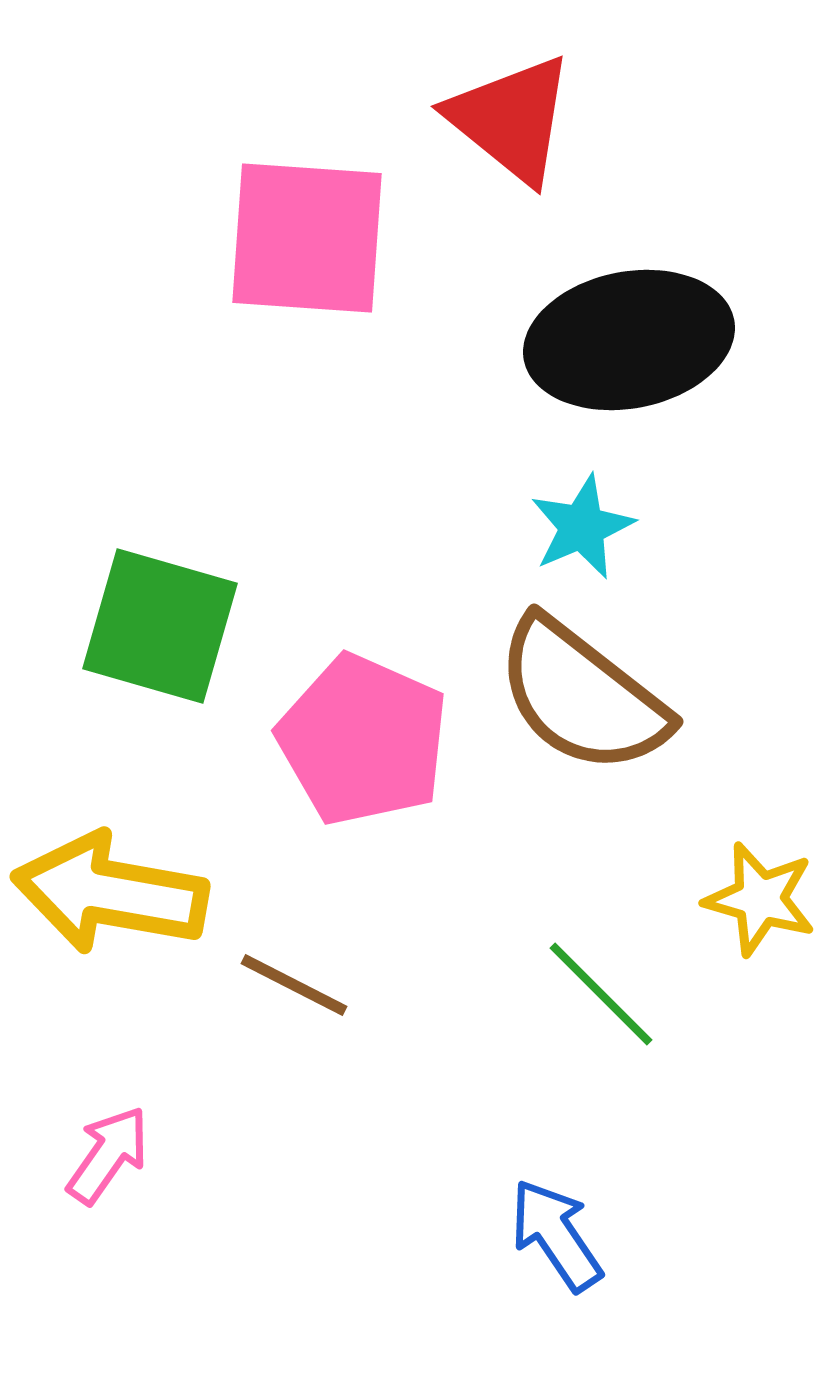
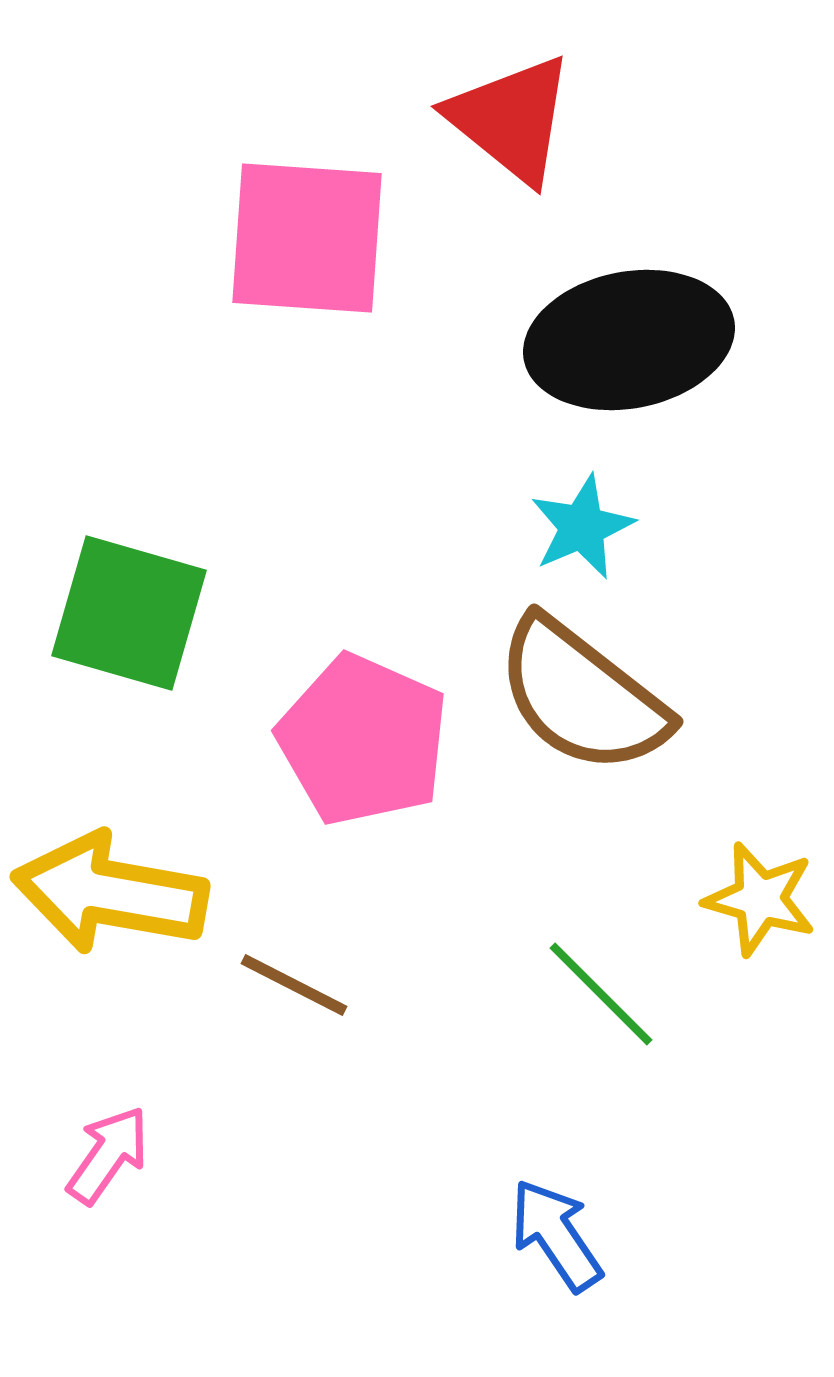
green square: moved 31 px left, 13 px up
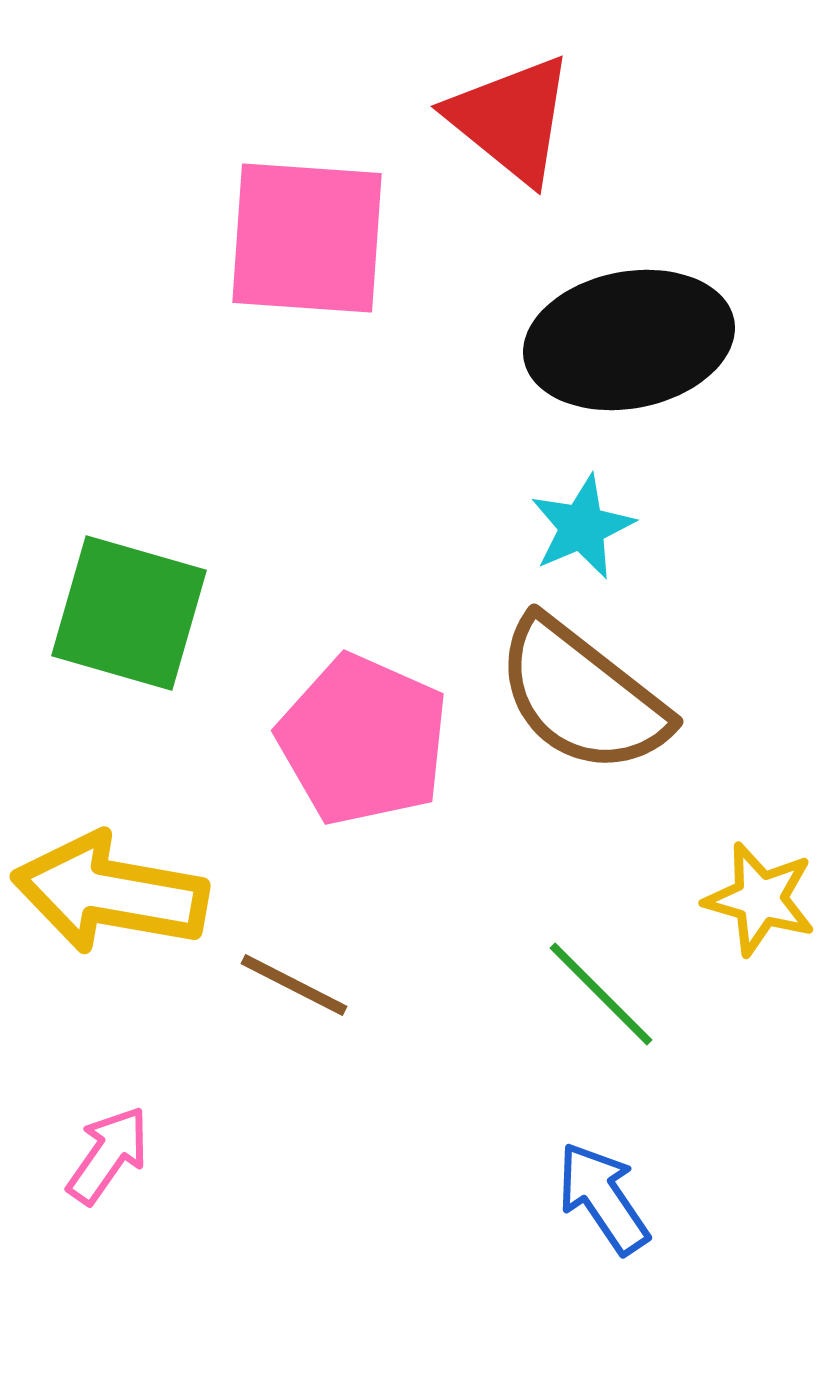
blue arrow: moved 47 px right, 37 px up
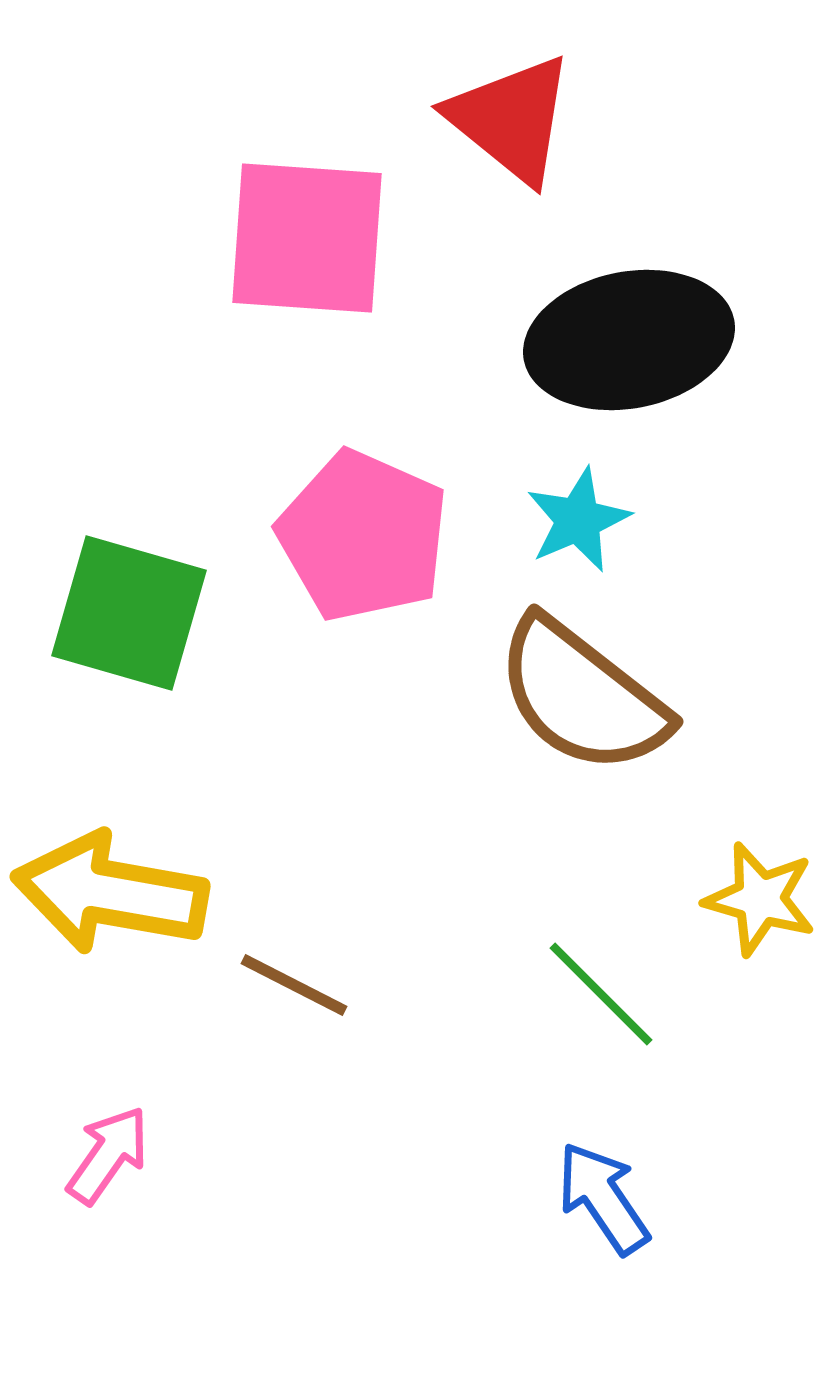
cyan star: moved 4 px left, 7 px up
pink pentagon: moved 204 px up
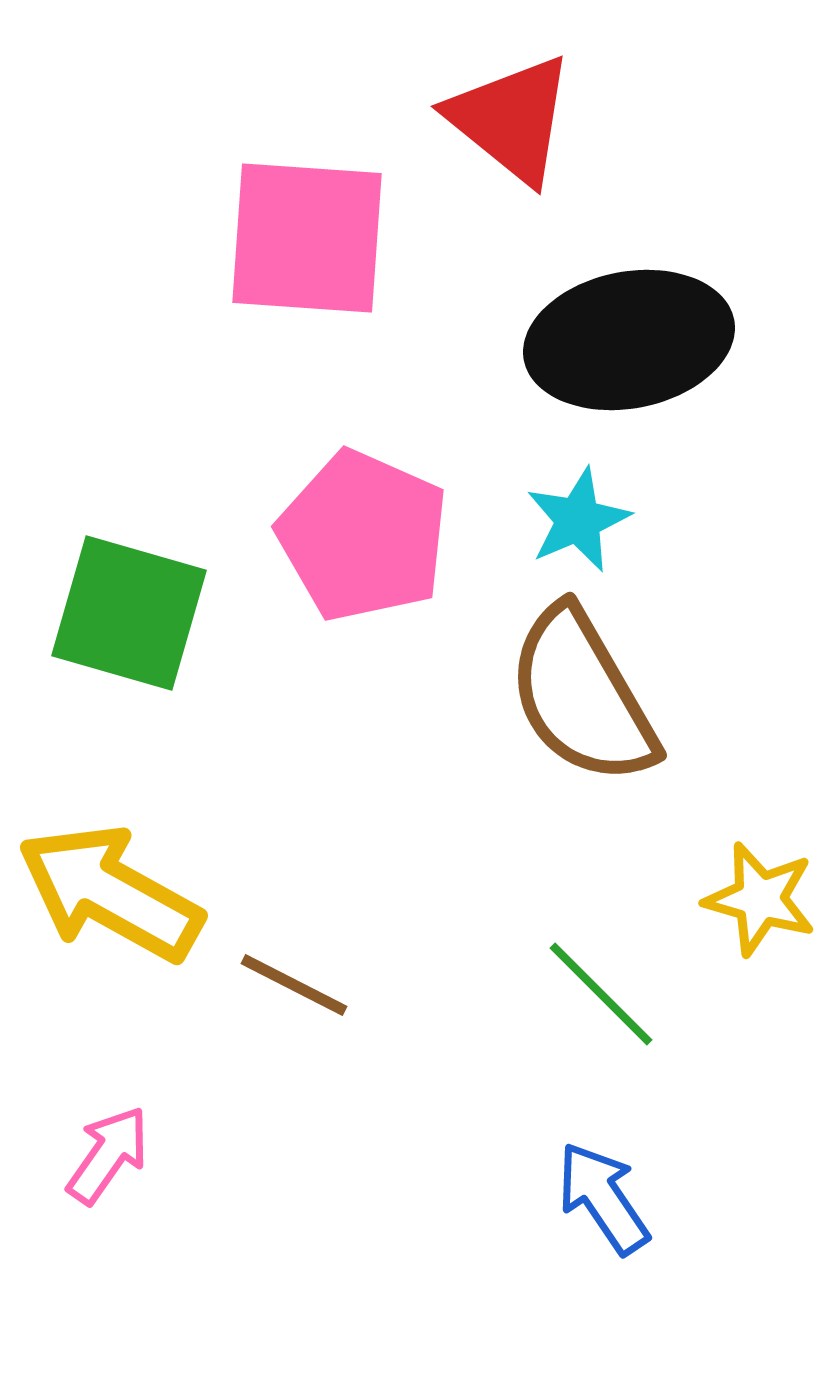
brown semicircle: rotated 22 degrees clockwise
yellow arrow: rotated 19 degrees clockwise
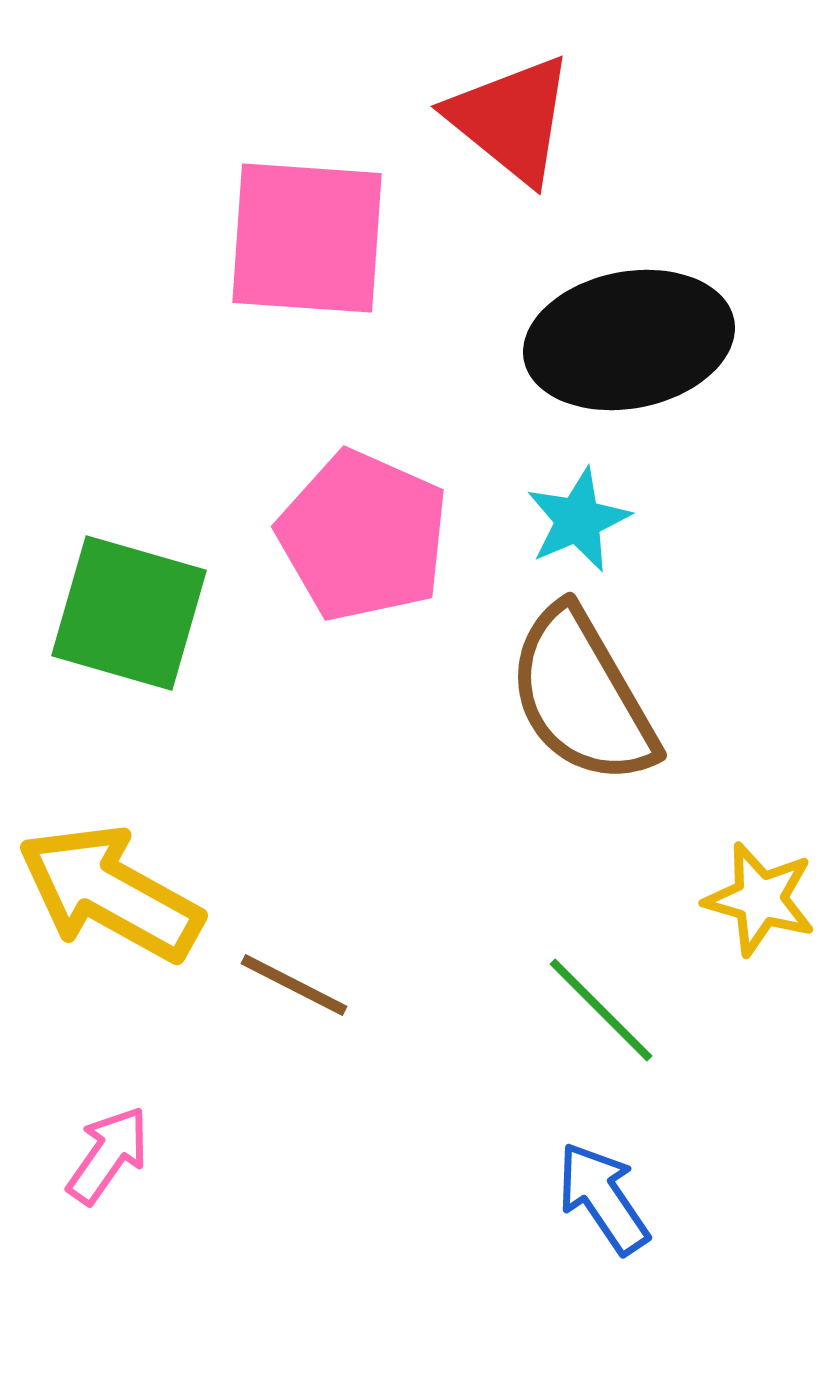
green line: moved 16 px down
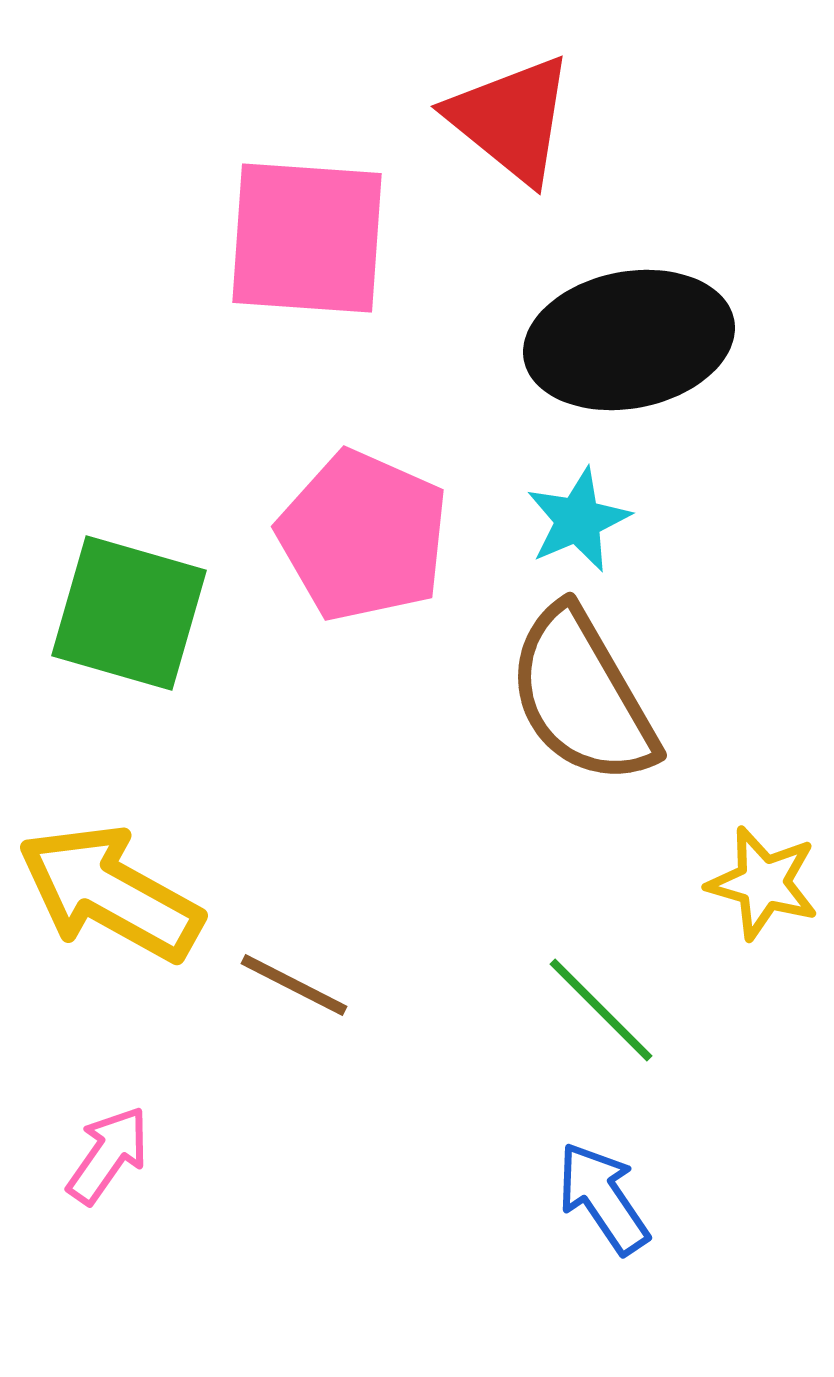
yellow star: moved 3 px right, 16 px up
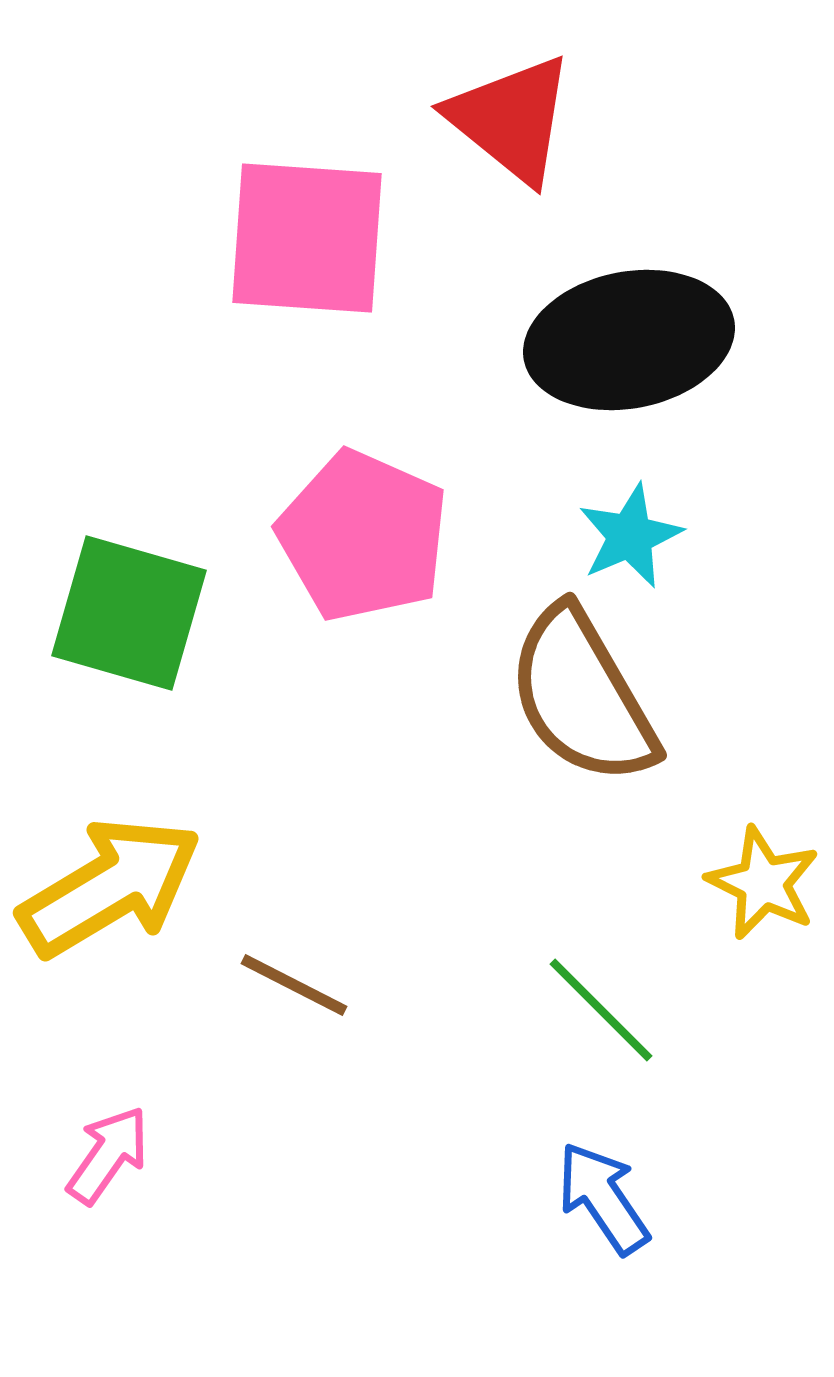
cyan star: moved 52 px right, 16 px down
yellow star: rotated 10 degrees clockwise
yellow arrow: moved 6 px up; rotated 120 degrees clockwise
